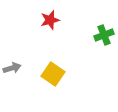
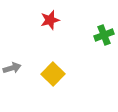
yellow square: rotated 10 degrees clockwise
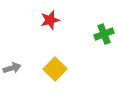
green cross: moved 1 px up
yellow square: moved 2 px right, 5 px up
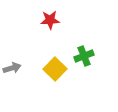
red star: rotated 12 degrees clockwise
green cross: moved 20 px left, 22 px down
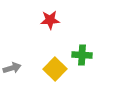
green cross: moved 2 px left, 1 px up; rotated 24 degrees clockwise
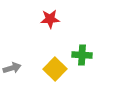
red star: moved 1 px up
